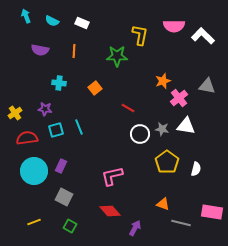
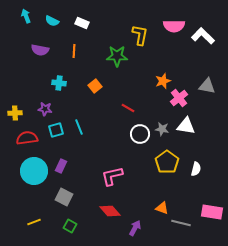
orange square: moved 2 px up
yellow cross: rotated 32 degrees clockwise
orange triangle: moved 1 px left, 4 px down
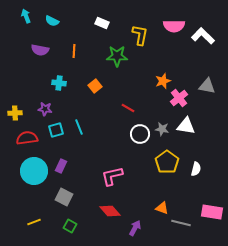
white rectangle: moved 20 px right
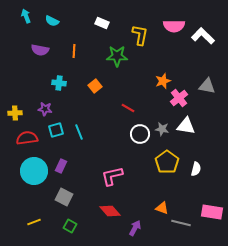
cyan line: moved 5 px down
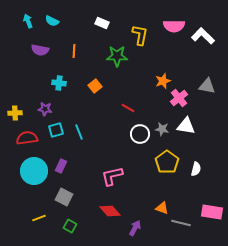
cyan arrow: moved 2 px right, 5 px down
yellow line: moved 5 px right, 4 px up
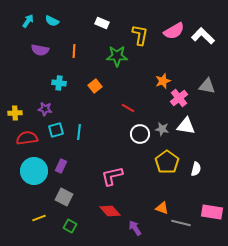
cyan arrow: rotated 56 degrees clockwise
pink semicircle: moved 5 px down; rotated 30 degrees counterclockwise
cyan line: rotated 28 degrees clockwise
purple arrow: rotated 63 degrees counterclockwise
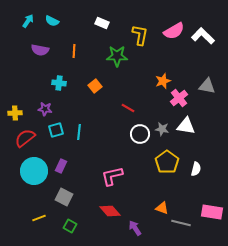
red semicircle: moved 2 px left; rotated 30 degrees counterclockwise
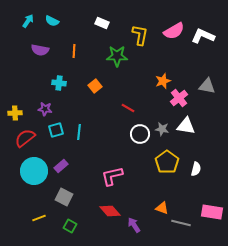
white L-shape: rotated 20 degrees counterclockwise
purple rectangle: rotated 24 degrees clockwise
purple arrow: moved 1 px left, 3 px up
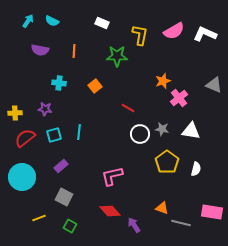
white L-shape: moved 2 px right, 2 px up
gray triangle: moved 7 px right, 1 px up; rotated 12 degrees clockwise
white triangle: moved 5 px right, 5 px down
cyan square: moved 2 px left, 5 px down
cyan circle: moved 12 px left, 6 px down
